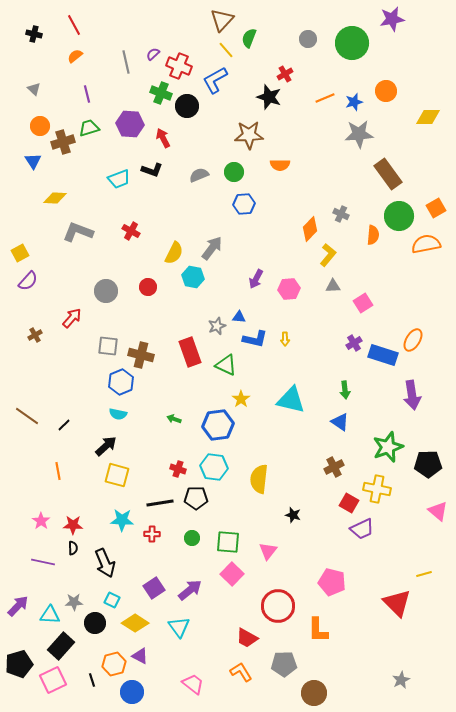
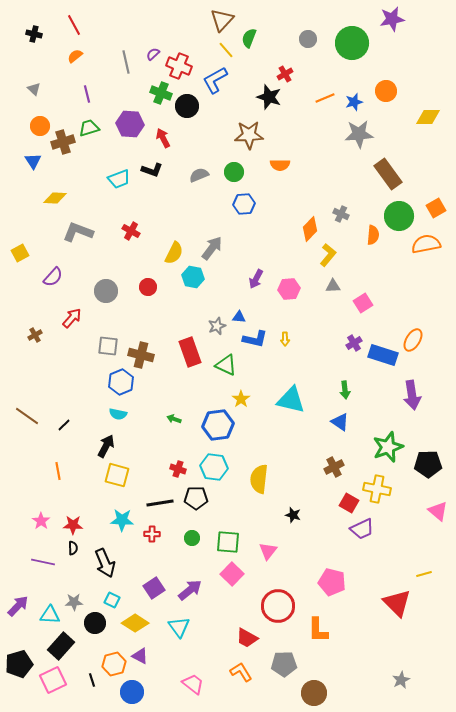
purple semicircle at (28, 281): moved 25 px right, 4 px up
black arrow at (106, 446): rotated 20 degrees counterclockwise
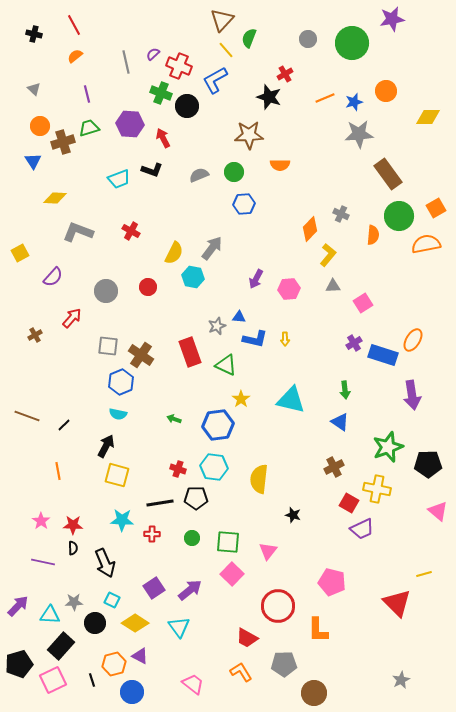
brown cross at (141, 355): rotated 20 degrees clockwise
brown line at (27, 416): rotated 15 degrees counterclockwise
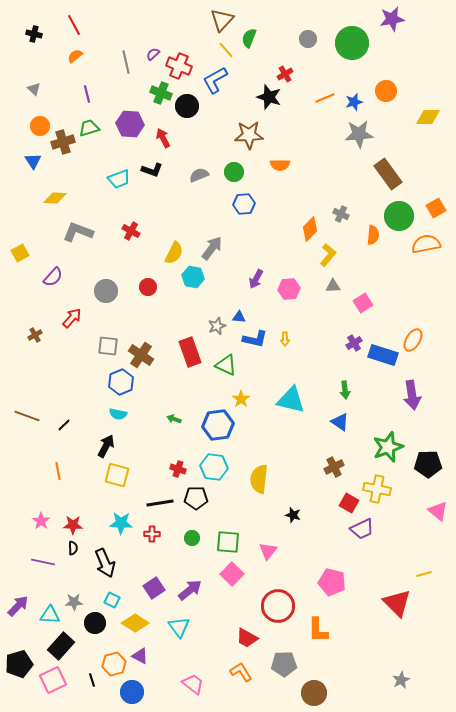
cyan star at (122, 520): moved 1 px left, 3 px down
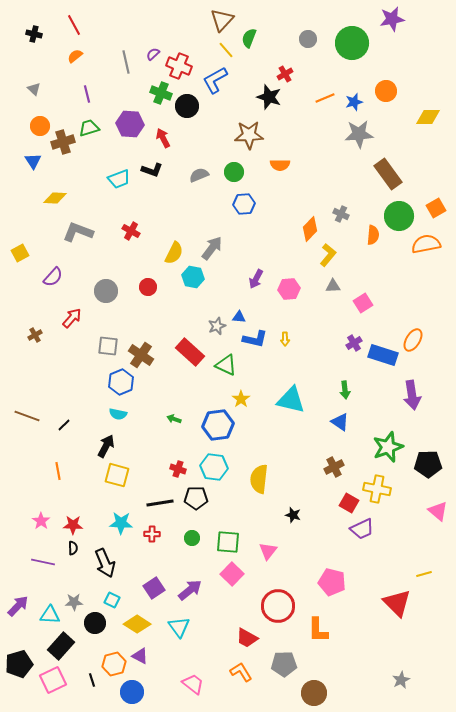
red rectangle at (190, 352): rotated 28 degrees counterclockwise
yellow diamond at (135, 623): moved 2 px right, 1 px down
